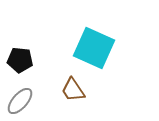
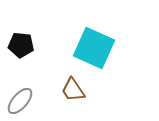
black pentagon: moved 1 px right, 15 px up
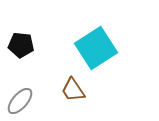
cyan square: moved 2 px right; rotated 33 degrees clockwise
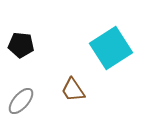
cyan square: moved 15 px right
gray ellipse: moved 1 px right
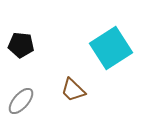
brown trapezoid: rotated 12 degrees counterclockwise
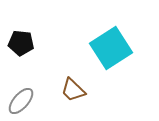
black pentagon: moved 2 px up
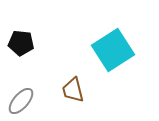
cyan square: moved 2 px right, 2 px down
brown trapezoid: rotated 32 degrees clockwise
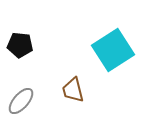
black pentagon: moved 1 px left, 2 px down
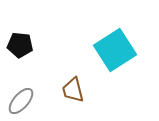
cyan square: moved 2 px right
